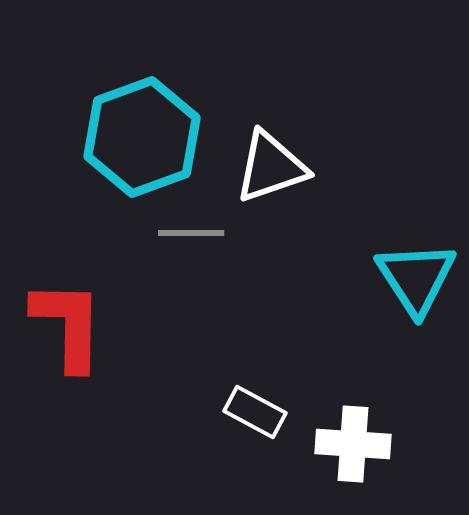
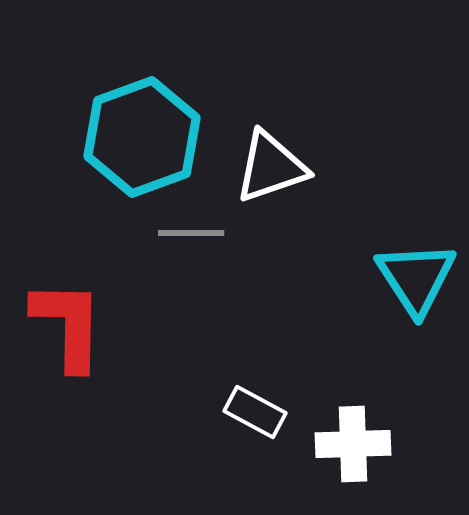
white cross: rotated 6 degrees counterclockwise
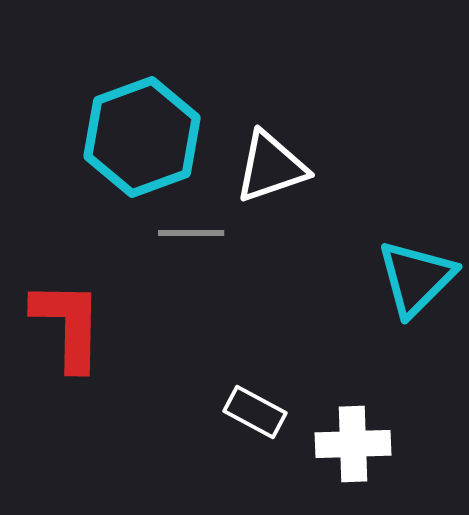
cyan triangle: rotated 18 degrees clockwise
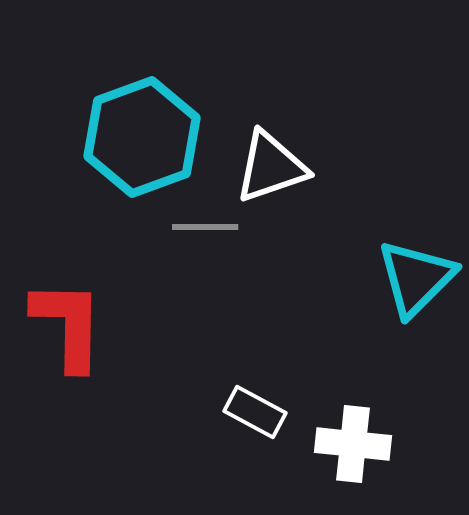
gray line: moved 14 px right, 6 px up
white cross: rotated 8 degrees clockwise
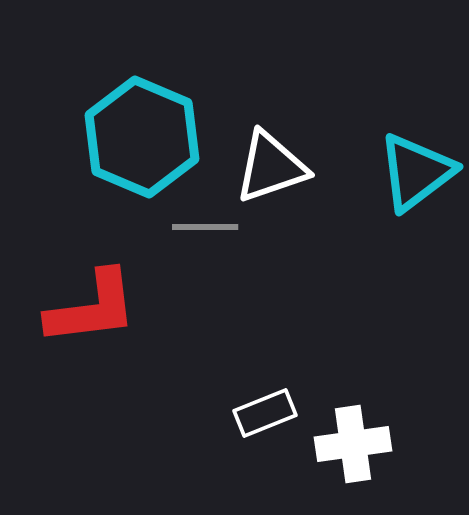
cyan hexagon: rotated 17 degrees counterclockwise
cyan triangle: moved 106 px up; rotated 8 degrees clockwise
red L-shape: moved 24 px right, 17 px up; rotated 82 degrees clockwise
white rectangle: moved 10 px right, 1 px down; rotated 50 degrees counterclockwise
white cross: rotated 14 degrees counterclockwise
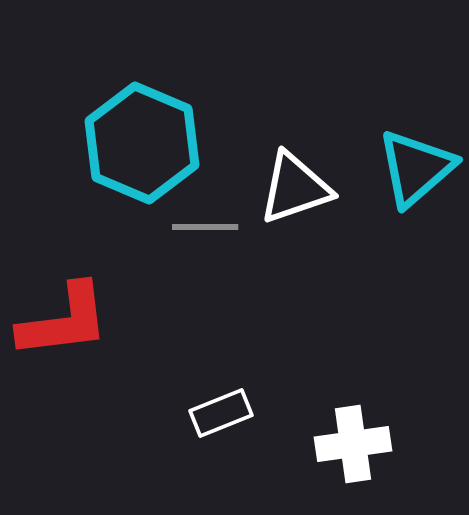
cyan hexagon: moved 6 px down
white triangle: moved 24 px right, 21 px down
cyan triangle: moved 4 px up; rotated 4 degrees counterclockwise
red L-shape: moved 28 px left, 13 px down
white rectangle: moved 44 px left
